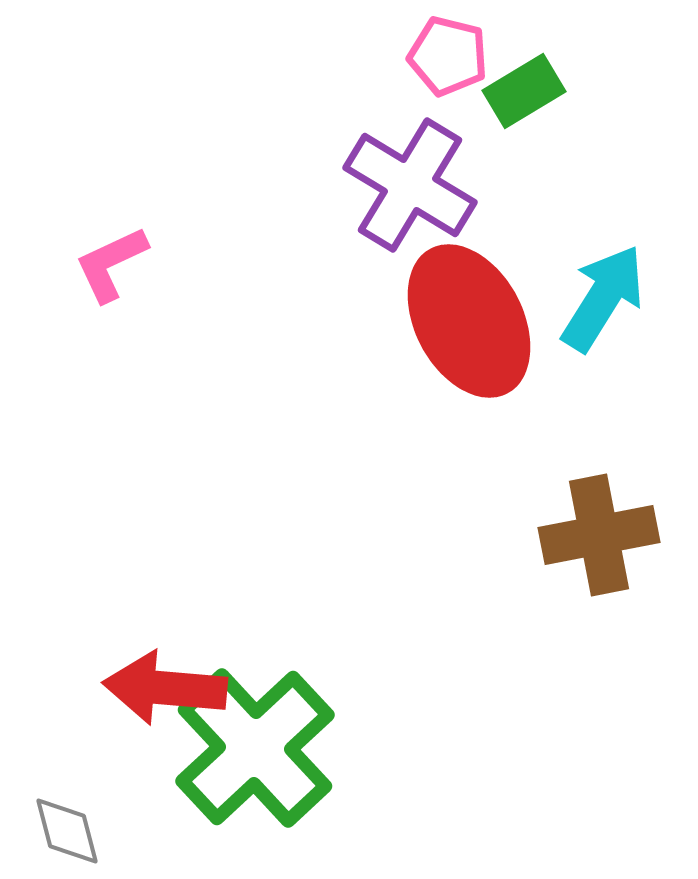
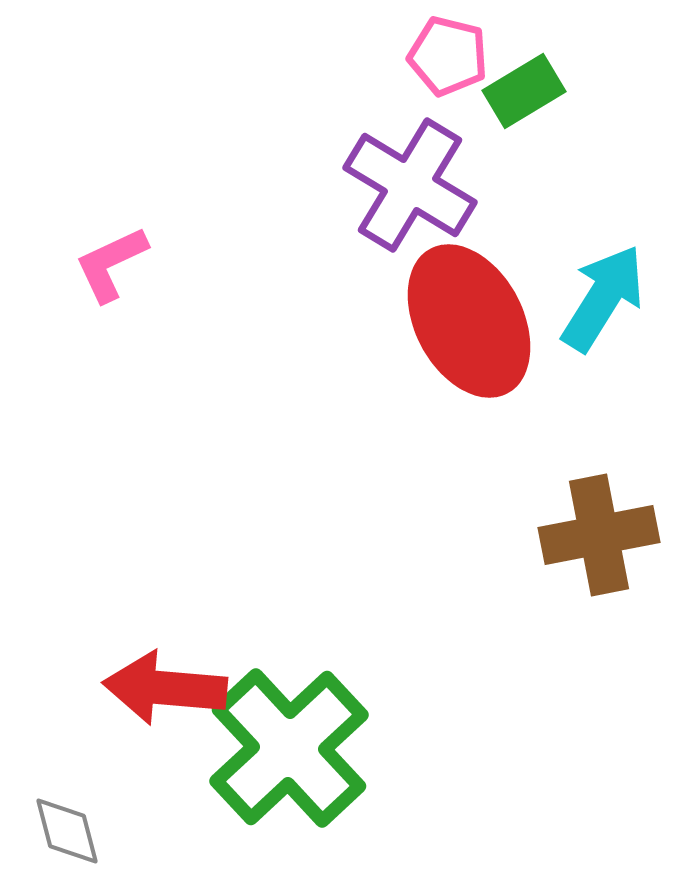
green cross: moved 34 px right
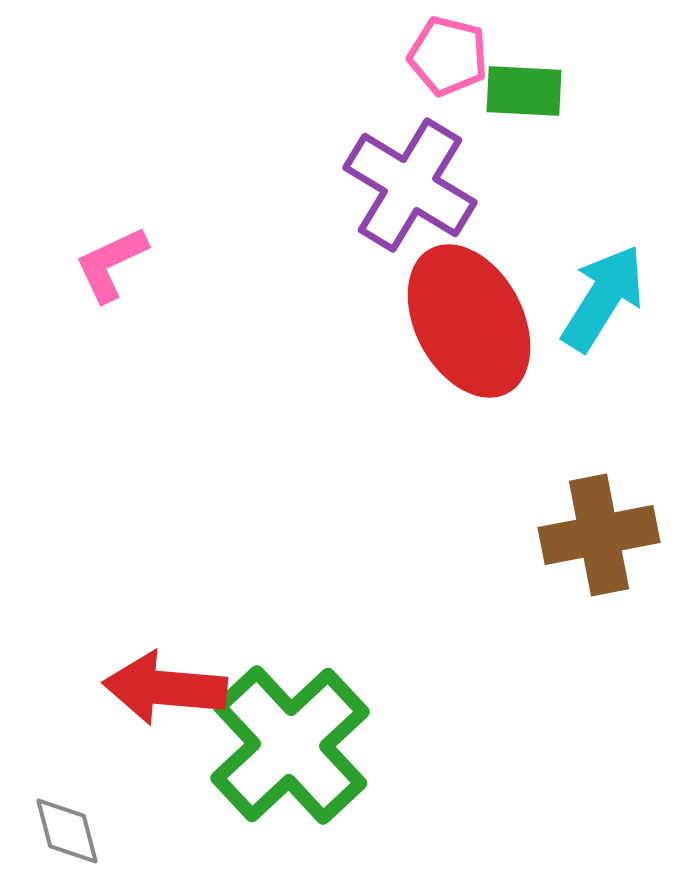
green rectangle: rotated 34 degrees clockwise
green cross: moved 1 px right, 3 px up
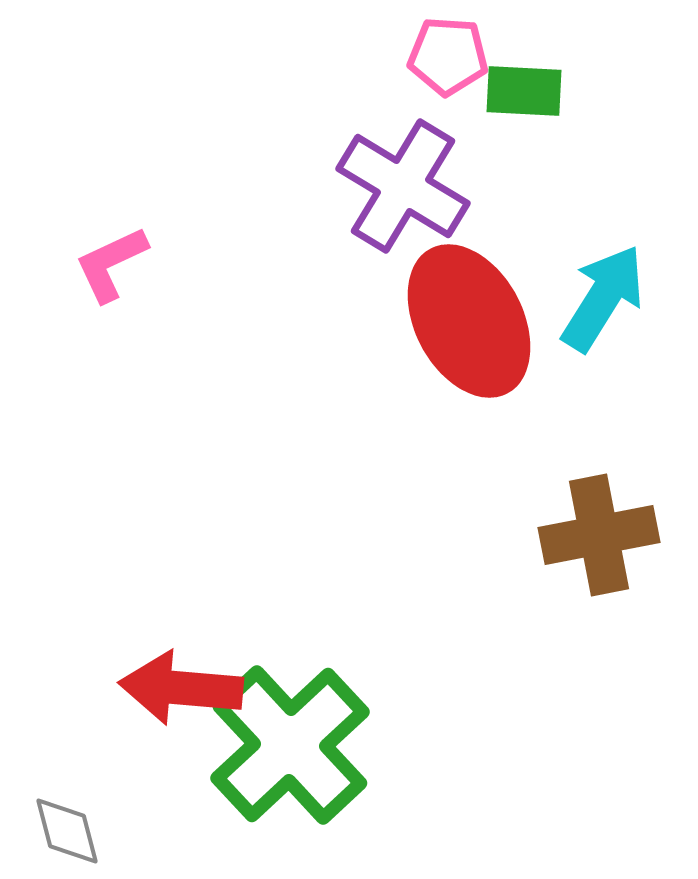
pink pentagon: rotated 10 degrees counterclockwise
purple cross: moved 7 px left, 1 px down
red arrow: moved 16 px right
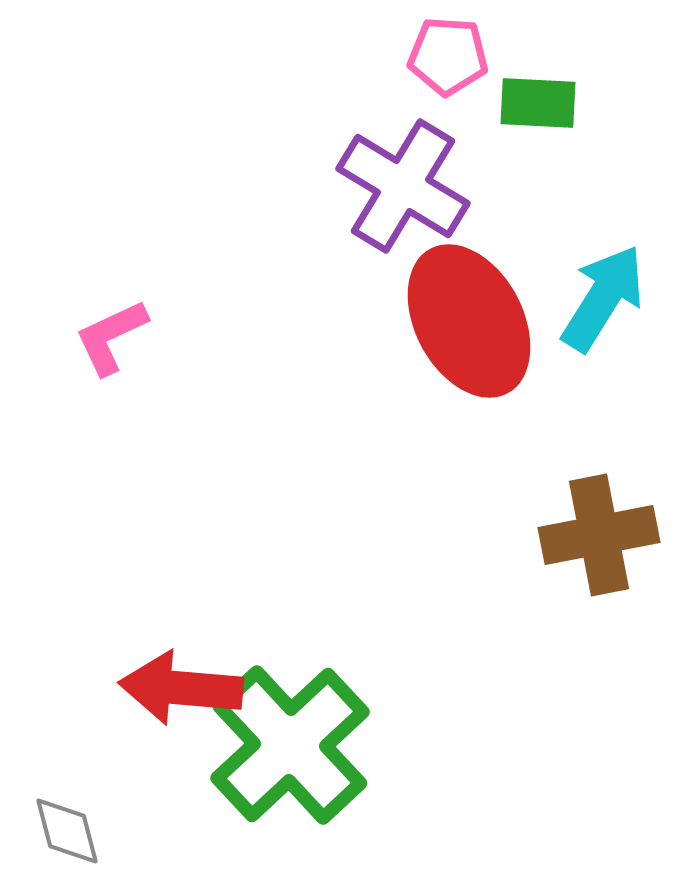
green rectangle: moved 14 px right, 12 px down
pink L-shape: moved 73 px down
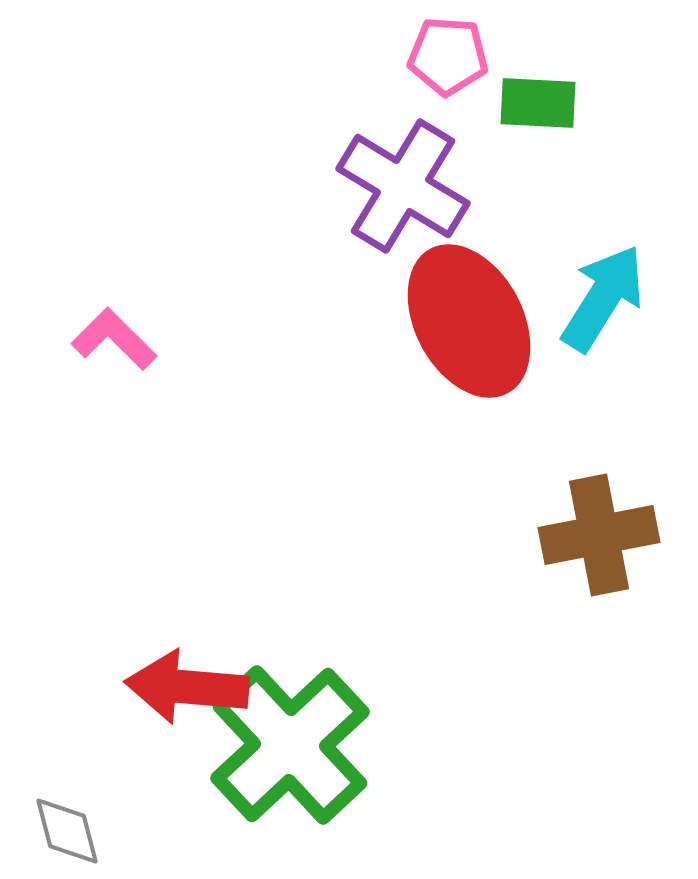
pink L-shape: moved 3 px right, 2 px down; rotated 70 degrees clockwise
red arrow: moved 6 px right, 1 px up
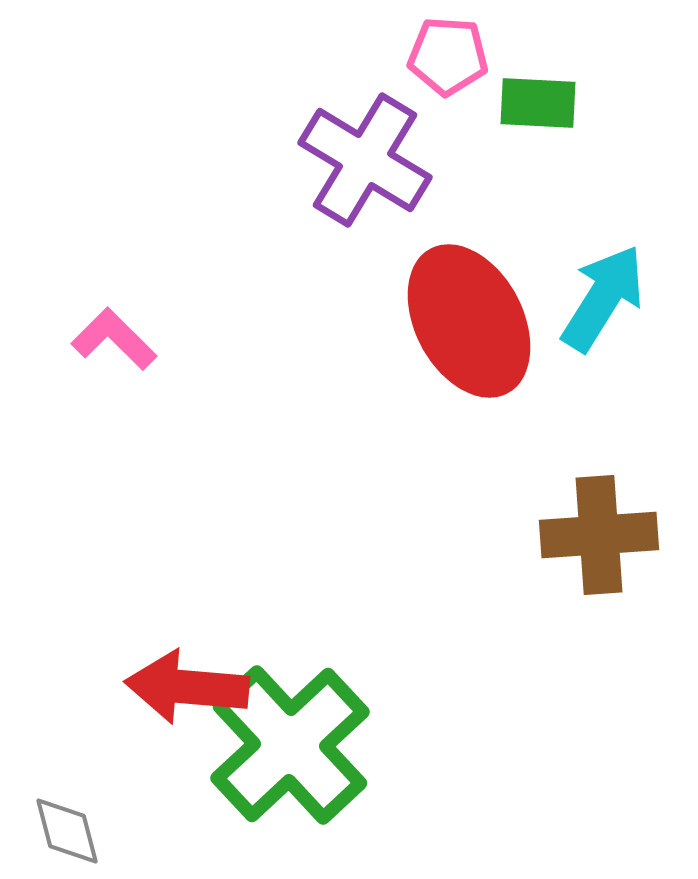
purple cross: moved 38 px left, 26 px up
brown cross: rotated 7 degrees clockwise
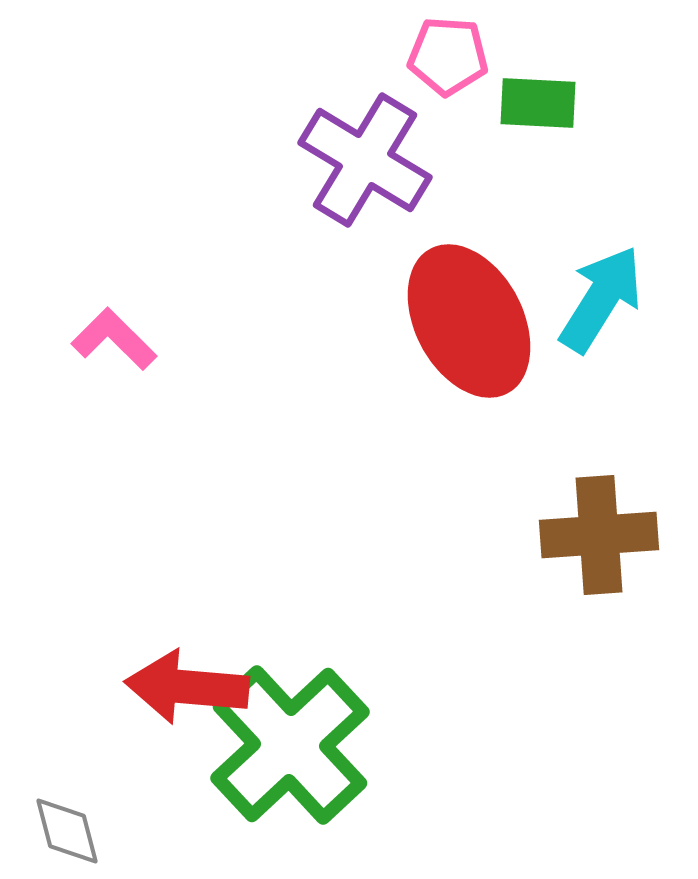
cyan arrow: moved 2 px left, 1 px down
